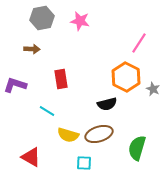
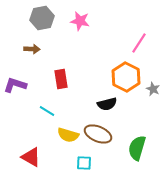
brown ellipse: moved 1 px left; rotated 40 degrees clockwise
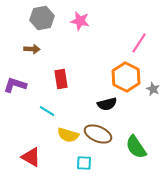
green semicircle: moved 1 px left, 1 px up; rotated 50 degrees counterclockwise
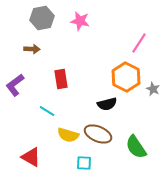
purple L-shape: rotated 55 degrees counterclockwise
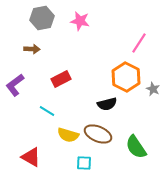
red rectangle: rotated 72 degrees clockwise
